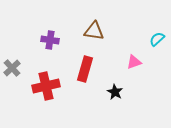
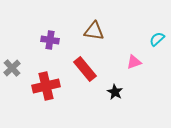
red rectangle: rotated 55 degrees counterclockwise
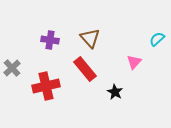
brown triangle: moved 4 px left, 7 px down; rotated 40 degrees clockwise
pink triangle: rotated 28 degrees counterclockwise
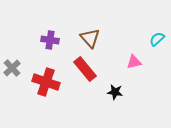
pink triangle: rotated 35 degrees clockwise
red cross: moved 4 px up; rotated 32 degrees clockwise
black star: rotated 21 degrees counterclockwise
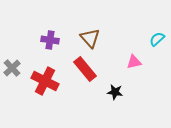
red cross: moved 1 px left, 1 px up; rotated 8 degrees clockwise
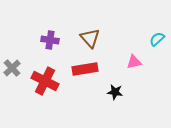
red rectangle: rotated 60 degrees counterclockwise
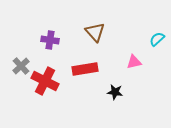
brown triangle: moved 5 px right, 6 px up
gray cross: moved 9 px right, 2 px up
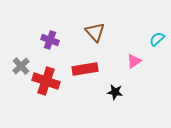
purple cross: rotated 12 degrees clockwise
pink triangle: moved 1 px up; rotated 21 degrees counterclockwise
red cross: moved 1 px right; rotated 8 degrees counterclockwise
